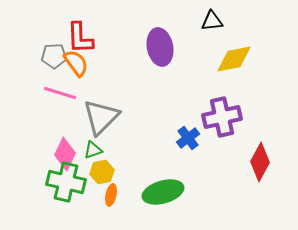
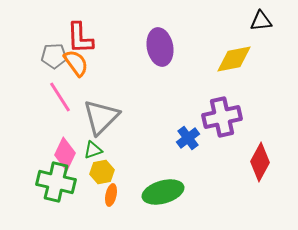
black triangle: moved 49 px right
pink line: moved 4 px down; rotated 40 degrees clockwise
green cross: moved 10 px left
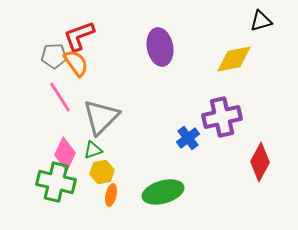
black triangle: rotated 10 degrees counterclockwise
red L-shape: moved 1 px left, 2 px up; rotated 72 degrees clockwise
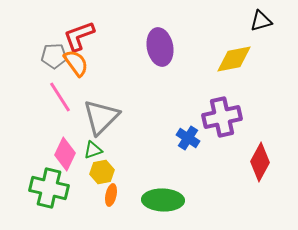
blue cross: rotated 20 degrees counterclockwise
green cross: moved 7 px left, 6 px down
green ellipse: moved 8 px down; rotated 18 degrees clockwise
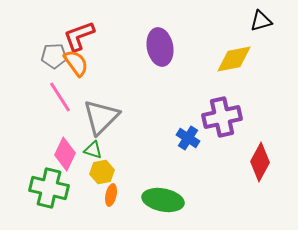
green triangle: rotated 36 degrees clockwise
green ellipse: rotated 9 degrees clockwise
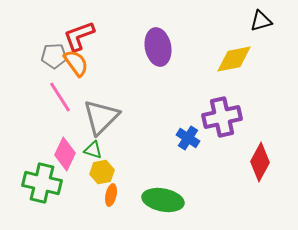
purple ellipse: moved 2 px left
green cross: moved 7 px left, 5 px up
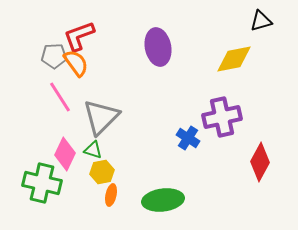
green ellipse: rotated 18 degrees counterclockwise
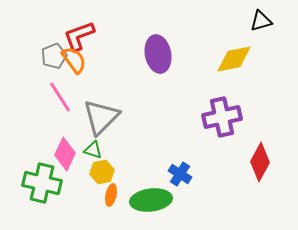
purple ellipse: moved 7 px down
gray pentagon: rotated 20 degrees counterclockwise
orange semicircle: moved 2 px left, 3 px up
blue cross: moved 8 px left, 36 px down
green ellipse: moved 12 px left
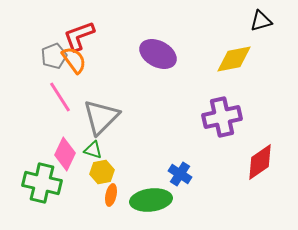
purple ellipse: rotated 51 degrees counterclockwise
red diamond: rotated 27 degrees clockwise
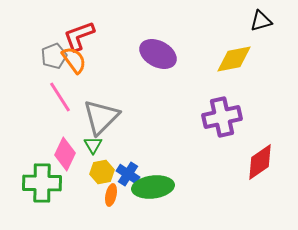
green triangle: moved 5 px up; rotated 42 degrees clockwise
blue cross: moved 52 px left
green cross: rotated 12 degrees counterclockwise
green ellipse: moved 2 px right, 13 px up
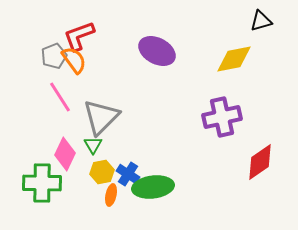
purple ellipse: moved 1 px left, 3 px up
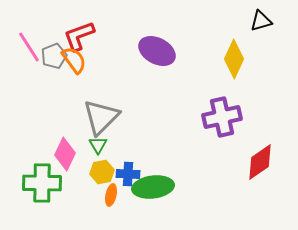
yellow diamond: rotated 54 degrees counterclockwise
pink line: moved 31 px left, 50 px up
green triangle: moved 5 px right
blue cross: rotated 30 degrees counterclockwise
